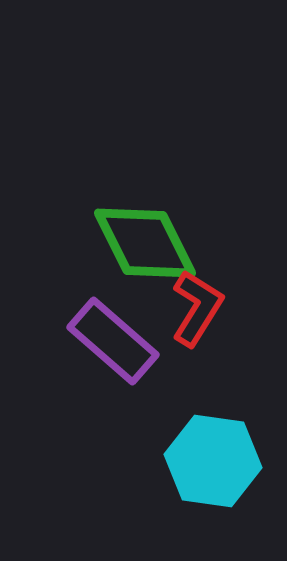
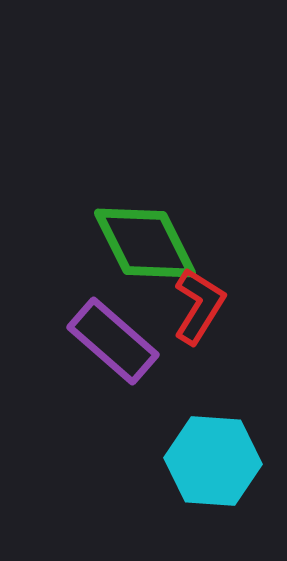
red L-shape: moved 2 px right, 2 px up
cyan hexagon: rotated 4 degrees counterclockwise
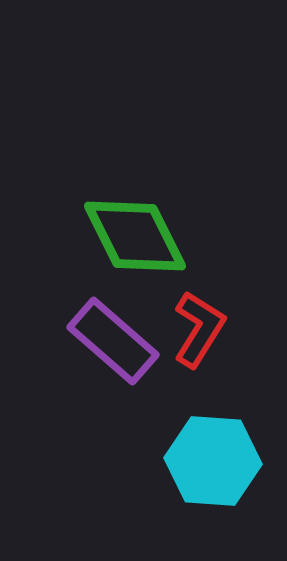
green diamond: moved 10 px left, 7 px up
red L-shape: moved 23 px down
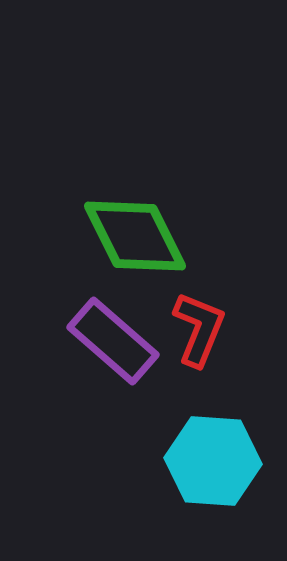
red L-shape: rotated 10 degrees counterclockwise
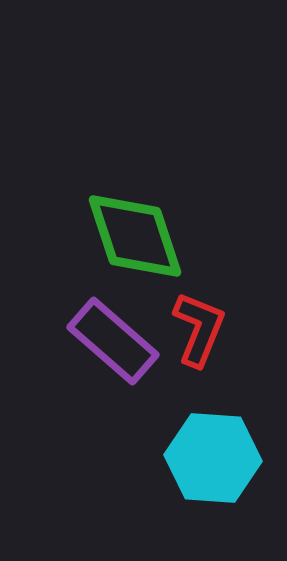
green diamond: rotated 8 degrees clockwise
cyan hexagon: moved 3 px up
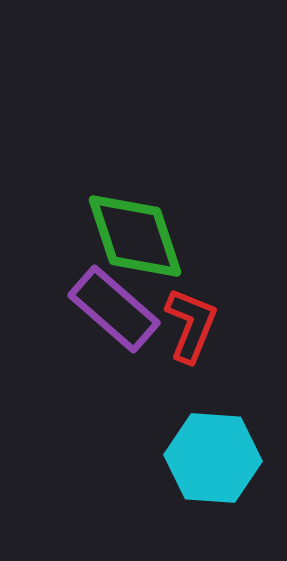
red L-shape: moved 8 px left, 4 px up
purple rectangle: moved 1 px right, 32 px up
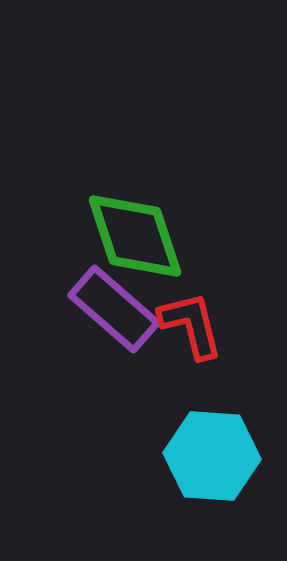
red L-shape: rotated 36 degrees counterclockwise
cyan hexagon: moved 1 px left, 2 px up
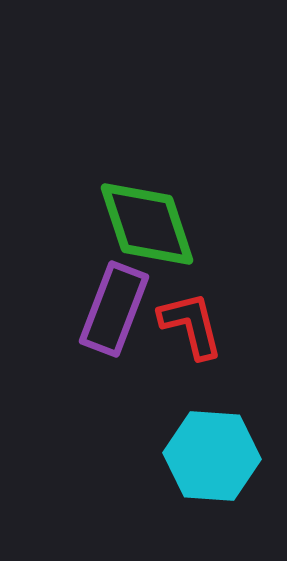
green diamond: moved 12 px right, 12 px up
purple rectangle: rotated 70 degrees clockwise
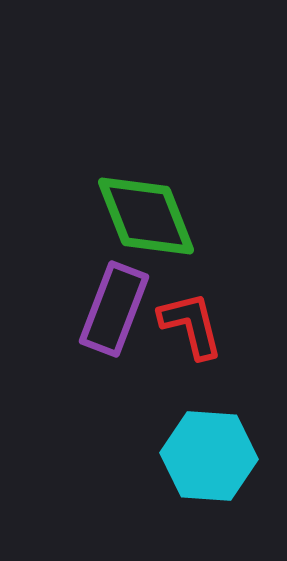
green diamond: moved 1 px left, 8 px up; rotated 3 degrees counterclockwise
cyan hexagon: moved 3 px left
